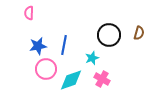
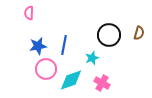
pink cross: moved 4 px down
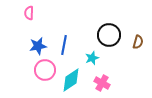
brown semicircle: moved 1 px left, 9 px down
pink circle: moved 1 px left, 1 px down
cyan diamond: rotated 15 degrees counterclockwise
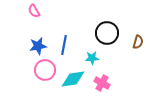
pink semicircle: moved 5 px right, 2 px up; rotated 32 degrees counterclockwise
black circle: moved 2 px left, 2 px up
cyan star: rotated 16 degrees clockwise
cyan diamond: moved 2 px right, 1 px up; rotated 25 degrees clockwise
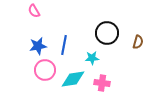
pink cross: rotated 21 degrees counterclockwise
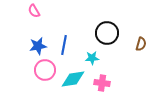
brown semicircle: moved 3 px right, 2 px down
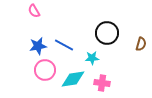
blue line: rotated 72 degrees counterclockwise
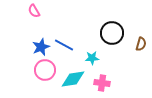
black circle: moved 5 px right
blue star: moved 3 px right, 1 px down; rotated 12 degrees counterclockwise
